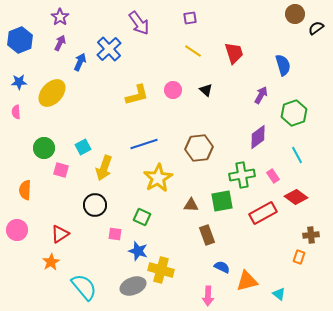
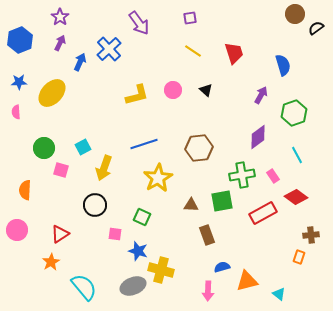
blue semicircle at (222, 267): rotated 42 degrees counterclockwise
pink arrow at (208, 296): moved 5 px up
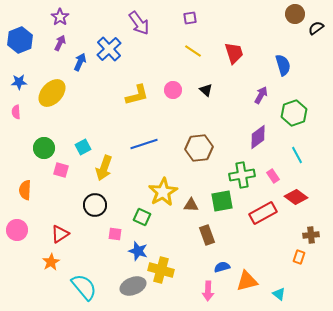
yellow star at (158, 178): moved 5 px right, 14 px down
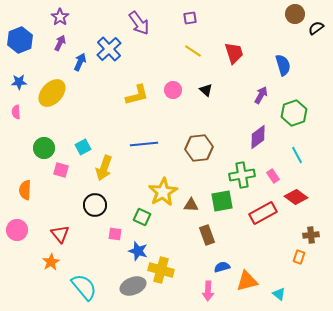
blue line at (144, 144): rotated 12 degrees clockwise
red triangle at (60, 234): rotated 36 degrees counterclockwise
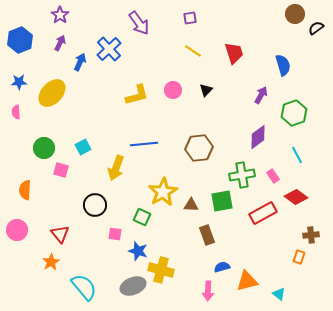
purple star at (60, 17): moved 2 px up
black triangle at (206, 90): rotated 32 degrees clockwise
yellow arrow at (104, 168): moved 12 px right
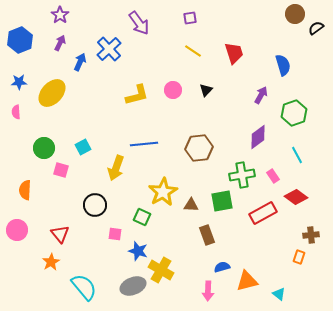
yellow cross at (161, 270): rotated 15 degrees clockwise
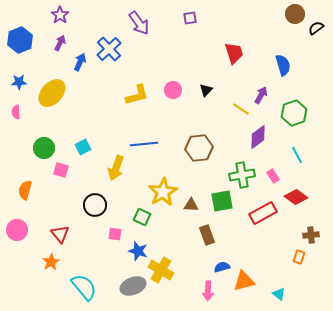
yellow line at (193, 51): moved 48 px right, 58 px down
orange semicircle at (25, 190): rotated 12 degrees clockwise
orange triangle at (247, 281): moved 3 px left
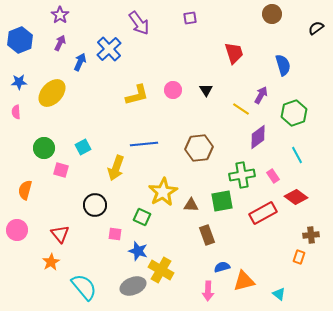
brown circle at (295, 14): moved 23 px left
black triangle at (206, 90): rotated 16 degrees counterclockwise
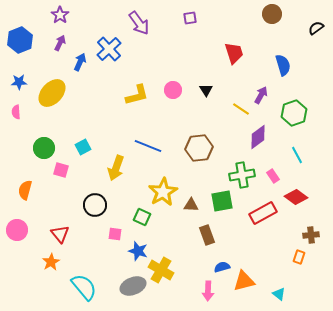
blue line at (144, 144): moved 4 px right, 2 px down; rotated 28 degrees clockwise
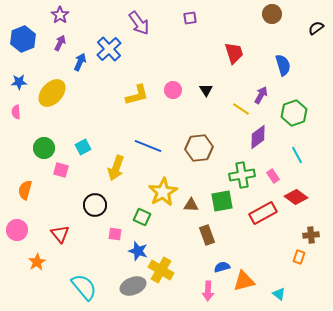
blue hexagon at (20, 40): moved 3 px right, 1 px up
orange star at (51, 262): moved 14 px left
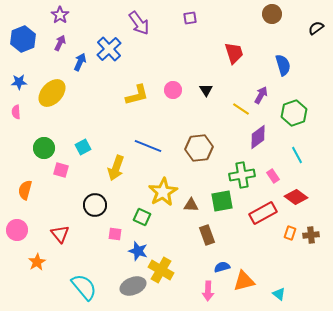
orange rectangle at (299, 257): moved 9 px left, 24 px up
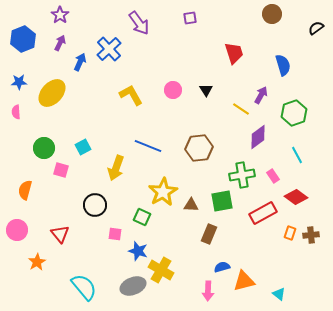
yellow L-shape at (137, 95): moved 6 px left; rotated 105 degrees counterclockwise
brown rectangle at (207, 235): moved 2 px right, 1 px up; rotated 42 degrees clockwise
